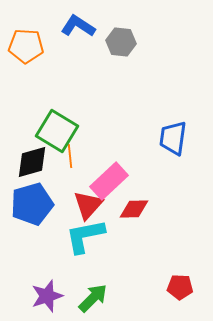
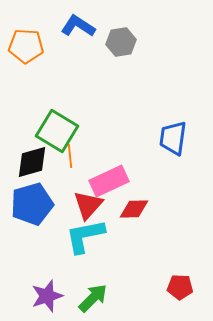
gray hexagon: rotated 16 degrees counterclockwise
pink rectangle: rotated 18 degrees clockwise
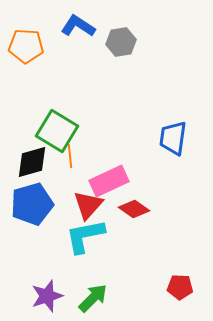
red diamond: rotated 36 degrees clockwise
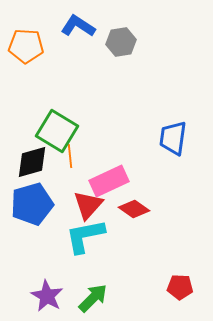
purple star: rotated 24 degrees counterclockwise
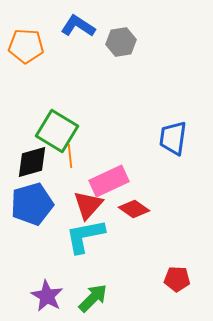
red pentagon: moved 3 px left, 8 px up
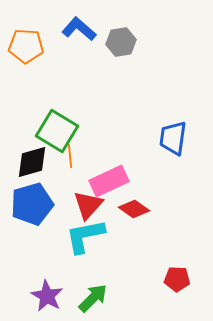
blue L-shape: moved 1 px right, 3 px down; rotated 8 degrees clockwise
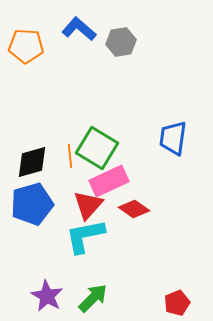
green square: moved 40 px right, 17 px down
red pentagon: moved 24 px down; rotated 25 degrees counterclockwise
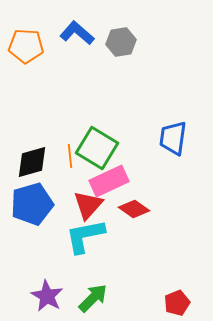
blue L-shape: moved 2 px left, 4 px down
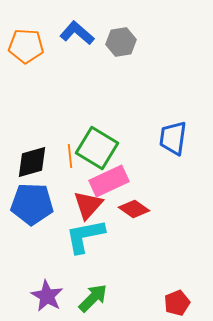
blue pentagon: rotated 18 degrees clockwise
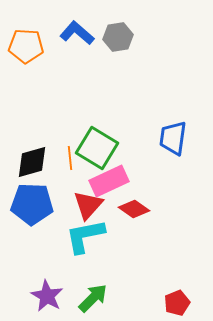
gray hexagon: moved 3 px left, 5 px up
orange line: moved 2 px down
